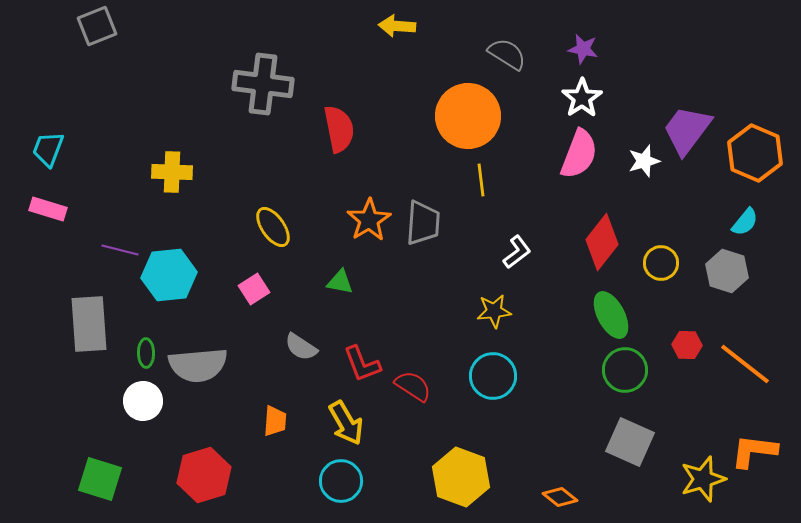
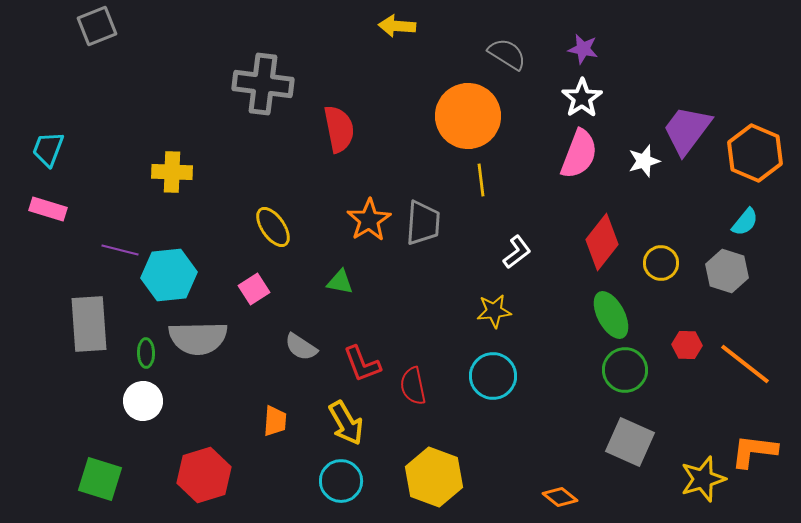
gray semicircle at (198, 365): moved 27 px up; rotated 4 degrees clockwise
red semicircle at (413, 386): rotated 135 degrees counterclockwise
yellow hexagon at (461, 477): moved 27 px left
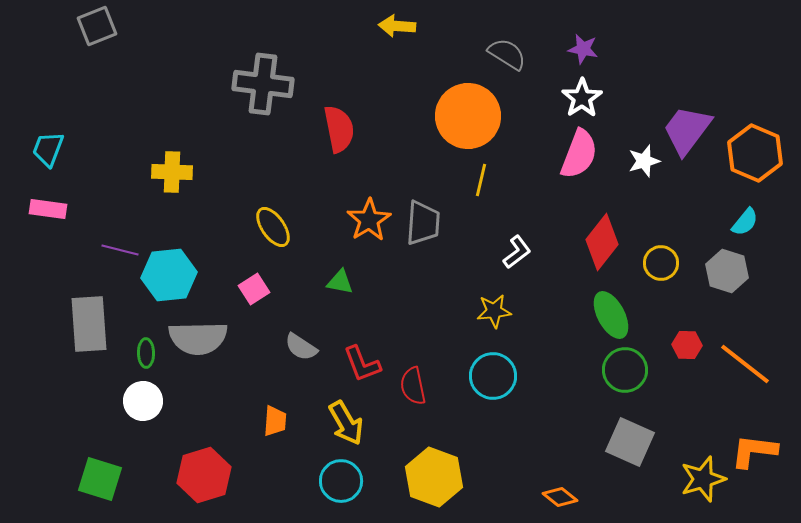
yellow line at (481, 180): rotated 20 degrees clockwise
pink rectangle at (48, 209): rotated 9 degrees counterclockwise
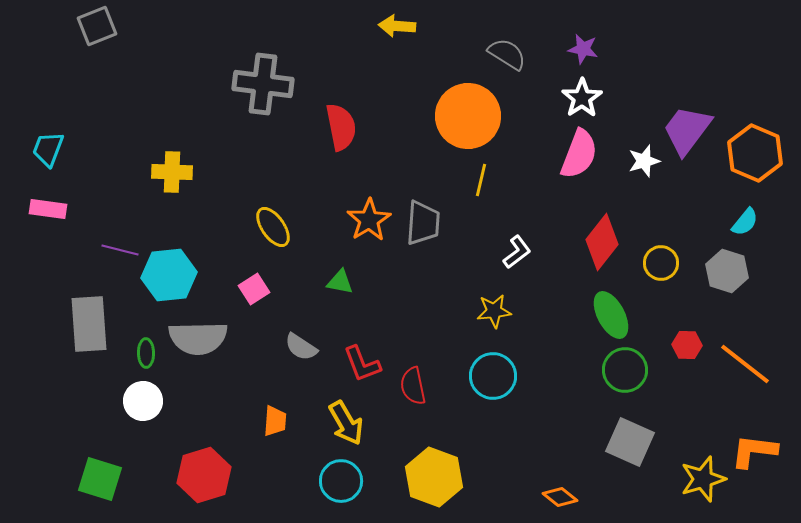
red semicircle at (339, 129): moved 2 px right, 2 px up
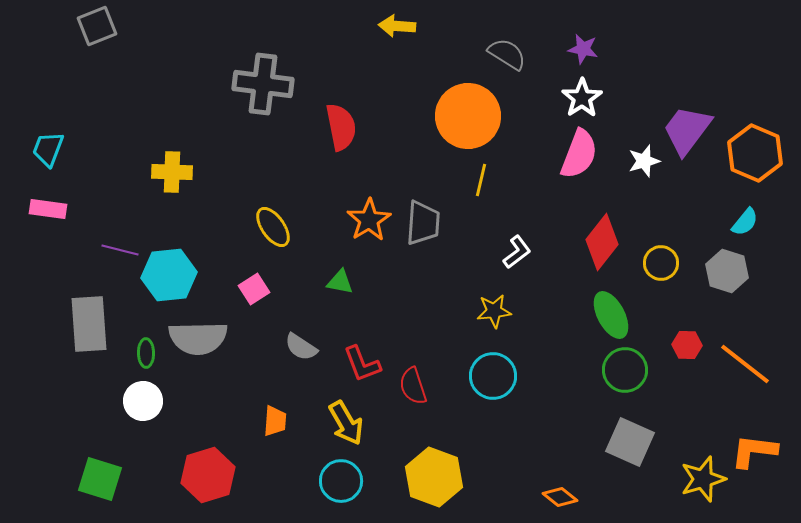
red semicircle at (413, 386): rotated 6 degrees counterclockwise
red hexagon at (204, 475): moved 4 px right
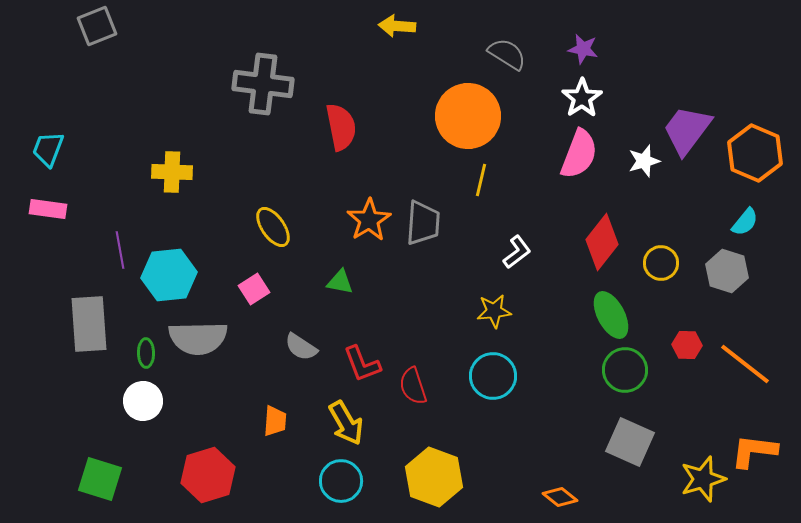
purple line at (120, 250): rotated 66 degrees clockwise
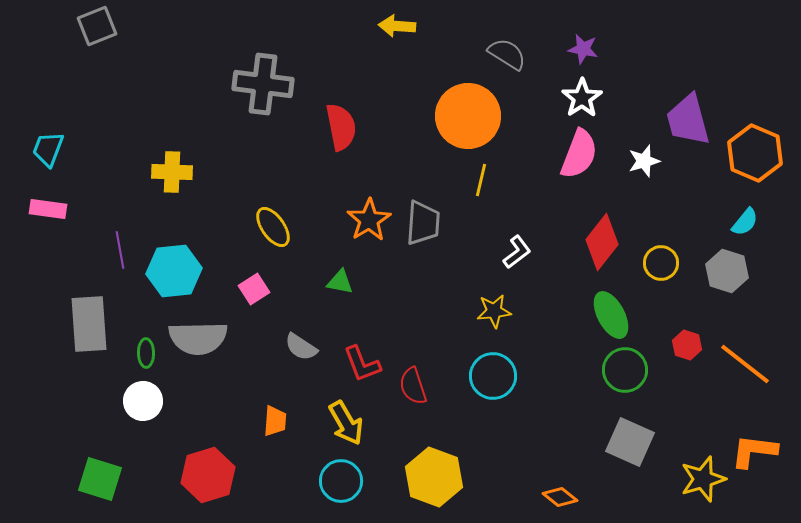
purple trapezoid at (687, 130): moved 1 px right, 10 px up; rotated 52 degrees counterclockwise
cyan hexagon at (169, 275): moved 5 px right, 4 px up
red hexagon at (687, 345): rotated 16 degrees clockwise
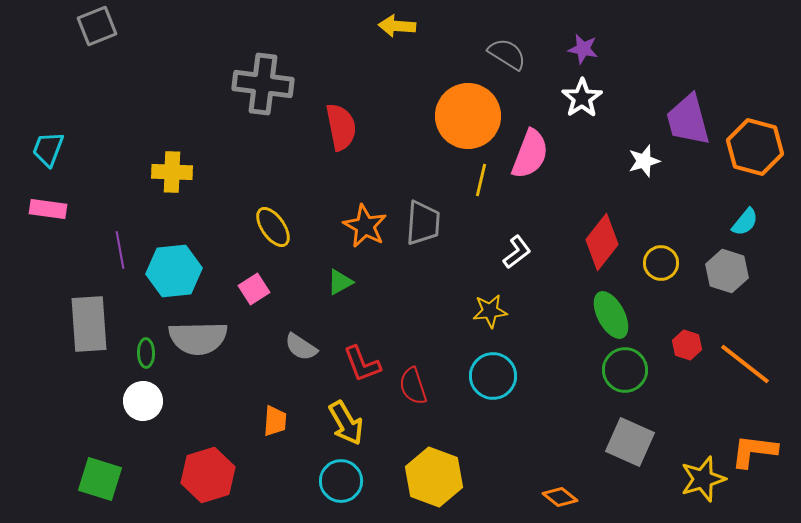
orange hexagon at (755, 153): moved 6 px up; rotated 8 degrees counterclockwise
pink semicircle at (579, 154): moved 49 px left
orange star at (369, 220): moved 4 px left, 6 px down; rotated 12 degrees counterclockwise
green triangle at (340, 282): rotated 40 degrees counterclockwise
yellow star at (494, 311): moved 4 px left
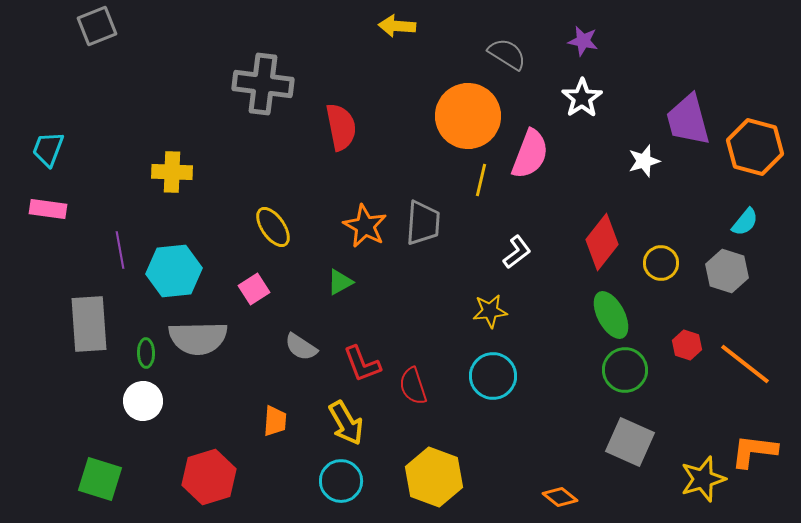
purple star at (583, 49): moved 8 px up
red hexagon at (208, 475): moved 1 px right, 2 px down
